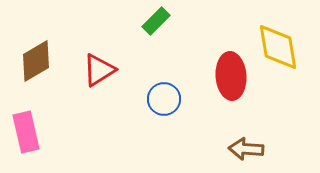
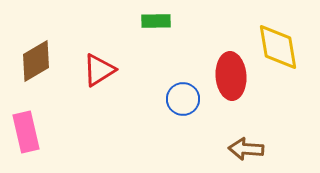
green rectangle: rotated 44 degrees clockwise
blue circle: moved 19 px right
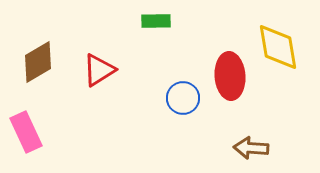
brown diamond: moved 2 px right, 1 px down
red ellipse: moved 1 px left
blue circle: moved 1 px up
pink rectangle: rotated 12 degrees counterclockwise
brown arrow: moved 5 px right, 1 px up
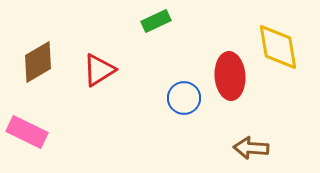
green rectangle: rotated 24 degrees counterclockwise
blue circle: moved 1 px right
pink rectangle: moved 1 px right; rotated 39 degrees counterclockwise
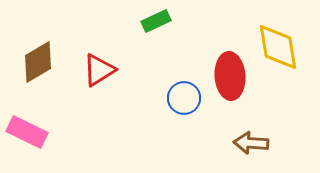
brown arrow: moved 5 px up
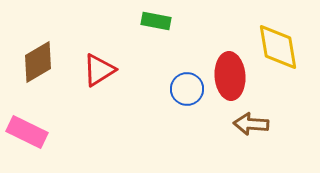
green rectangle: rotated 36 degrees clockwise
blue circle: moved 3 px right, 9 px up
brown arrow: moved 19 px up
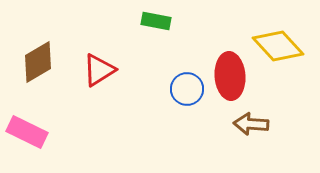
yellow diamond: moved 1 px up; rotated 33 degrees counterclockwise
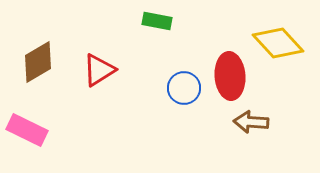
green rectangle: moved 1 px right
yellow diamond: moved 3 px up
blue circle: moved 3 px left, 1 px up
brown arrow: moved 2 px up
pink rectangle: moved 2 px up
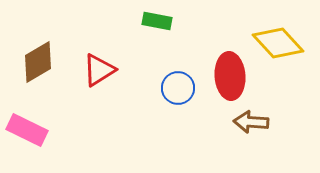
blue circle: moved 6 px left
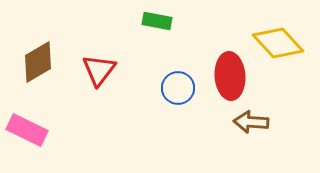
red triangle: rotated 21 degrees counterclockwise
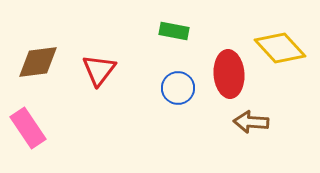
green rectangle: moved 17 px right, 10 px down
yellow diamond: moved 2 px right, 5 px down
brown diamond: rotated 24 degrees clockwise
red ellipse: moved 1 px left, 2 px up
pink rectangle: moved 1 px right, 2 px up; rotated 30 degrees clockwise
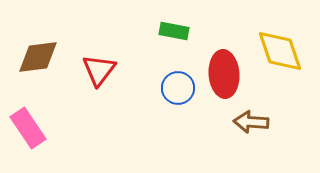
yellow diamond: moved 3 px down; rotated 24 degrees clockwise
brown diamond: moved 5 px up
red ellipse: moved 5 px left
